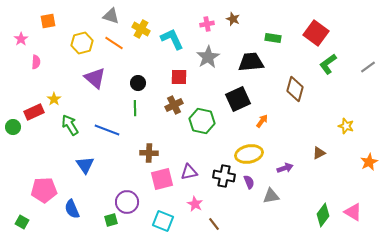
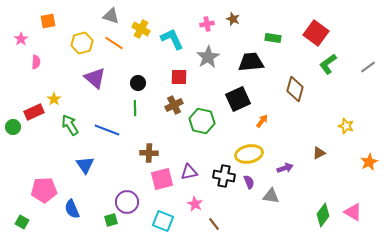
gray triangle at (271, 196): rotated 18 degrees clockwise
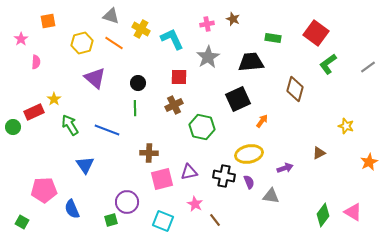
green hexagon at (202, 121): moved 6 px down
brown line at (214, 224): moved 1 px right, 4 px up
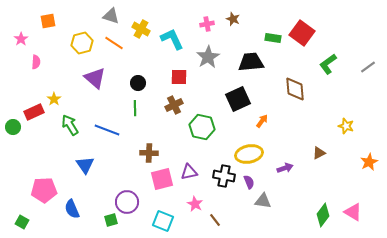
red square at (316, 33): moved 14 px left
brown diamond at (295, 89): rotated 20 degrees counterclockwise
gray triangle at (271, 196): moved 8 px left, 5 px down
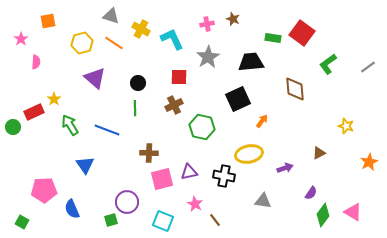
purple semicircle at (249, 182): moved 62 px right, 11 px down; rotated 56 degrees clockwise
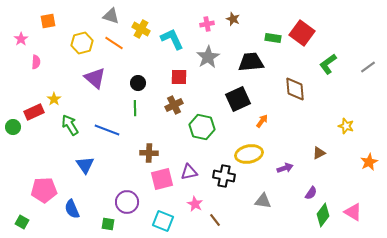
green square at (111, 220): moved 3 px left, 4 px down; rotated 24 degrees clockwise
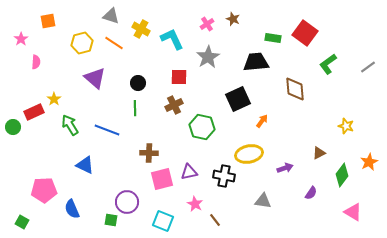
pink cross at (207, 24): rotated 24 degrees counterclockwise
red square at (302, 33): moved 3 px right
black trapezoid at (251, 62): moved 5 px right
blue triangle at (85, 165): rotated 30 degrees counterclockwise
green diamond at (323, 215): moved 19 px right, 40 px up
green square at (108, 224): moved 3 px right, 4 px up
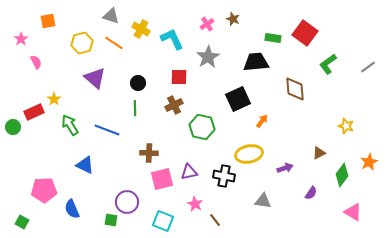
pink semicircle at (36, 62): rotated 32 degrees counterclockwise
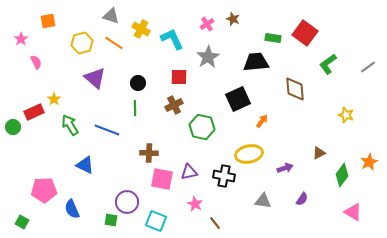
yellow star at (346, 126): moved 11 px up
pink square at (162, 179): rotated 25 degrees clockwise
purple semicircle at (311, 193): moved 9 px left, 6 px down
brown line at (215, 220): moved 3 px down
cyan square at (163, 221): moved 7 px left
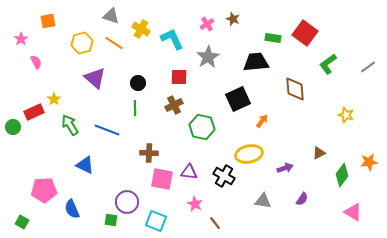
orange star at (369, 162): rotated 18 degrees clockwise
purple triangle at (189, 172): rotated 18 degrees clockwise
black cross at (224, 176): rotated 20 degrees clockwise
